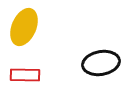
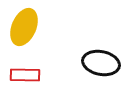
black ellipse: rotated 21 degrees clockwise
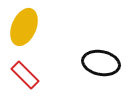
red rectangle: rotated 44 degrees clockwise
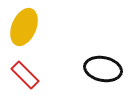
black ellipse: moved 2 px right, 6 px down
